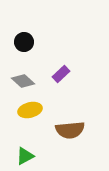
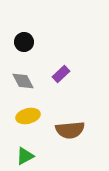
gray diamond: rotated 20 degrees clockwise
yellow ellipse: moved 2 px left, 6 px down
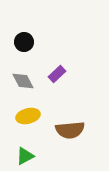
purple rectangle: moved 4 px left
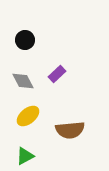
black circle: moved 1 px right, 2 px up
yellow ellipse: rotated 25 degrees counterclockwise
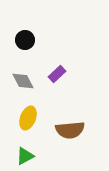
yellow ellipse: moved 2 px down; rotated 30 degrees counterclockwise
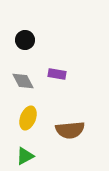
purple rectangle: rotated 54 degrees clockwise
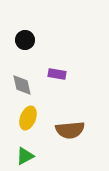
gray diamond: moved 1 px left, 4 px down; rotated 15 degrees clockwise
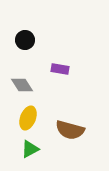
purple rectangle: moved 3 px right, 5 px up
gray diamond: rotated 20 degrees counterclockwise
brown semicircle: rotated 20 degrees clockwise
green triangle: moved 5 px right, 7 px up
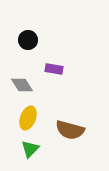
black circle: moved 3 px right
purple rectangle: moved 6 px left
green triangle: rotated 18 degrees counterclockwise
